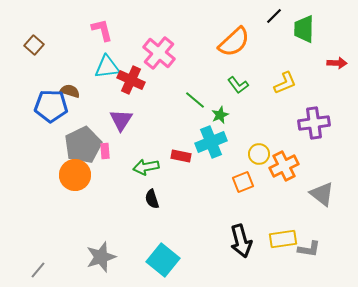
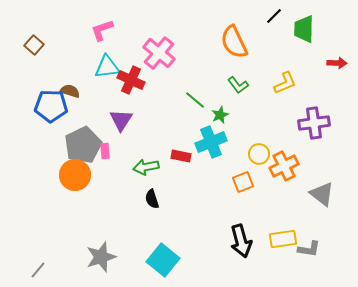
pink L-shape: rotated 95 degrees counterclockwise
orange semicircle: rotated 108 degrees clockwise
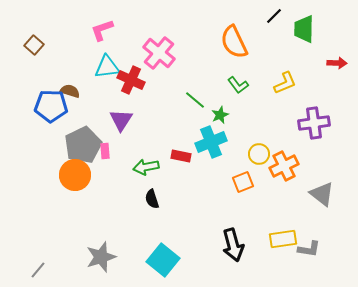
black arrow: moved 8 px left, 4 px down
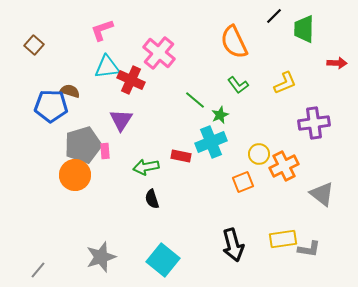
gray pentagon: rotated 9 degrees clockwise
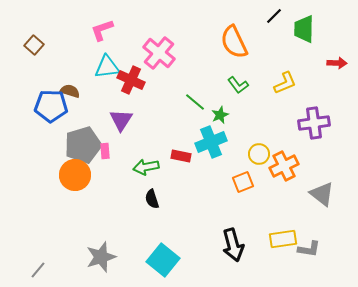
green line: moved 2 px down
